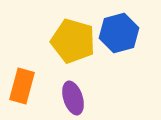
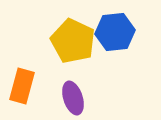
blue hexagon: moved 4 px left, 1 px up; rotated 9 degrees clockwise
yellow pentagon: rotated 9 degrees clockwise
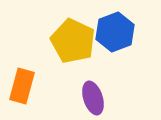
blue hexagon: rotated 15 degrees counterclockwise
purple ellipse: moved 20 px right
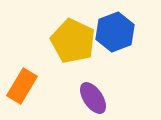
orange rectangle: rotated 16 degrees clockwise
purple ellipse: rotated 16 degrees counterclockwise
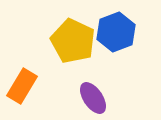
blue hexagon: moved 1 px right
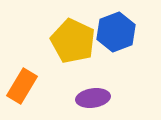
purple ellipse: rotated 64 degrees counterclockwise
